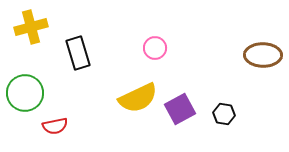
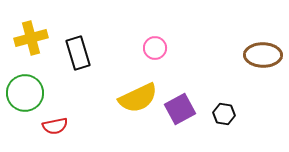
yellow cross: moved 11 px down
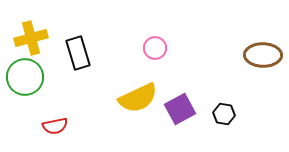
green circle: moved 16 px up
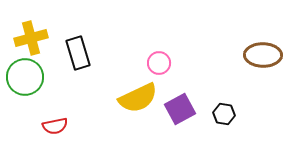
pink circle: moved 4 px right, 15 px down
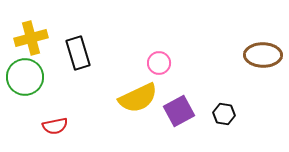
purple square: moved 1 px left, 2 px down
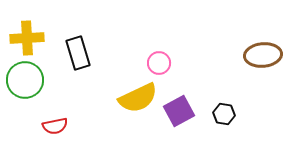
yellow cross: moved 4 px left; rotated 12 degrees clockwise
brown ellipse: rotated 6 degrees counterclockwise
green circle: moved 3 px down
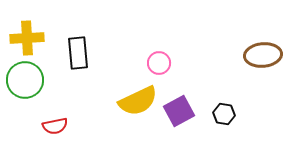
black rectangle: rotated 12 degrees clockwise
yellow semicircle: moved 3 px down
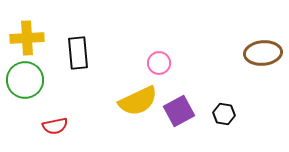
brown ellipse: moved 2 px up
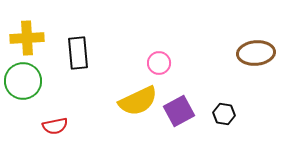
brown ellipse: moved 7 px left
green circle: moved 2 px left, 1 px down
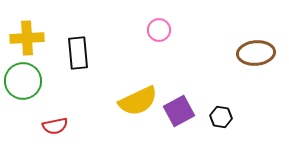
pink circle: moved 33 px up
black hexagon: moved 3 px left, 3 px down
